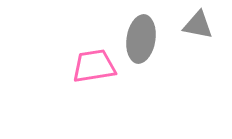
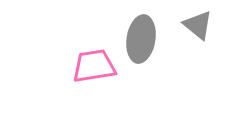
gray triangle: rotated 28 degrees clockwise
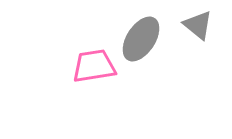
gray ellipse: rotated 24 degrees clockwise
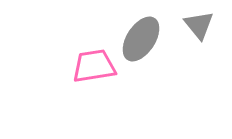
gray triangle: moved 1 px right; rotated 12 degrees clockwise
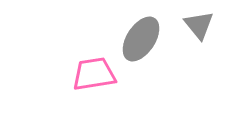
pink trapezoid: moved 8 px down
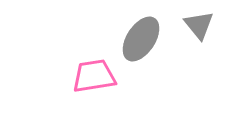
pink trapezoid: moved 2 px down
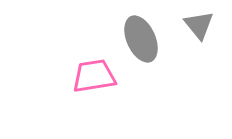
gray ellipse: rotated 57 degrees counterclockwise
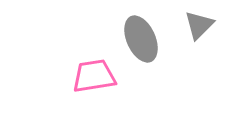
gray triangle: rotated 24 degrees clockwise
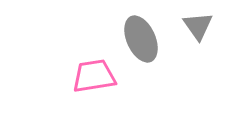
gray triangle: moved 1 px left, 1 px down; rotated 20 degrees counterclockwise
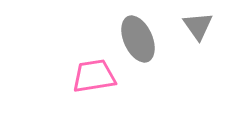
gray ellipse: moved 3 px left
